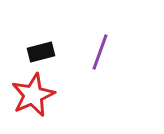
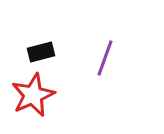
purple line: moved 5 px right, 6 px down
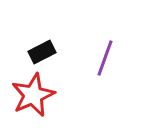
black rectangle: moved 1 px right; rotated 12 degrees counterclockwise
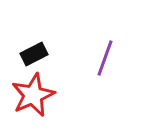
black rectangle: moved 8 px left, 2 px down
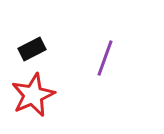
black rectangle: moved 2 px left, 5 px up
